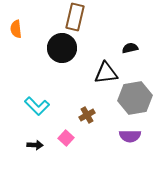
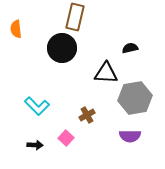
black triangle: rotated 10 degrees clockwise
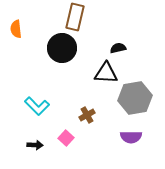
black semicircle: moved 12 px left
purple semicircle: moved 1 px right, 1 px down
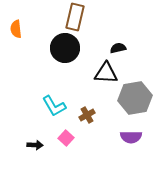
black circle: moved 3 px right
cyan L-shape: moved 17 px right; rotated 15 degrees clockwise
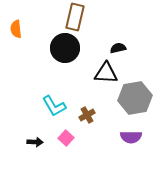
black arrow: moved 3 px up
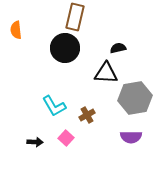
orange semicircle: moved 1 px down
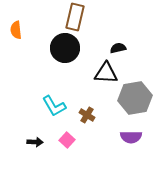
brown cross: rotated 28 degrees counterclockwise
pink square: moved 1 px right, 2 px down
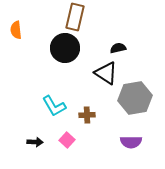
black triangle: rotated 30 degrees clockwise
brown cross: rotated 35 degrees counterclockwise
purple semicircle: moved 5 px down
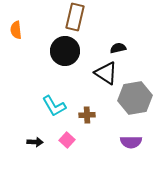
black circle: moved 3 px down
